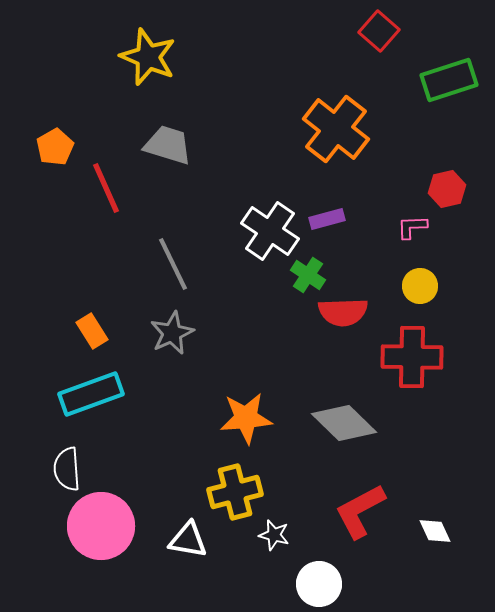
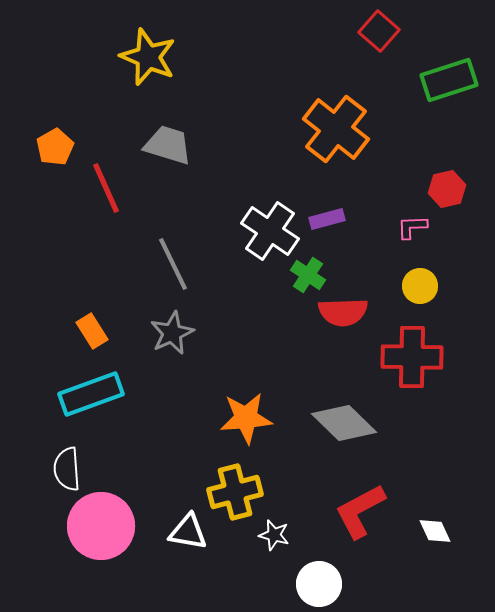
white triangle: moved 8 px up
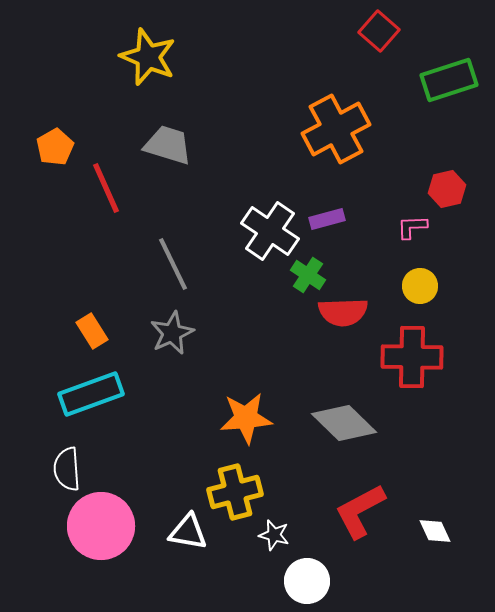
orange cross: rotated 24 degrees clockwise
white circle: moved 12 px left, 3 px up
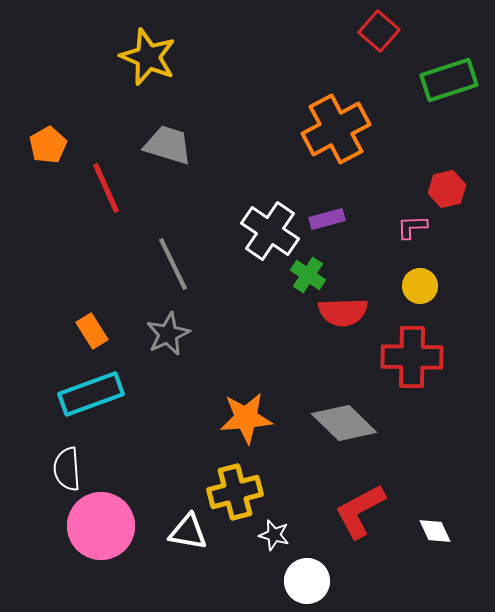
orange pentagon: moved 7 px left, 2 px up
gray star: moved 4 px left, 1 px down
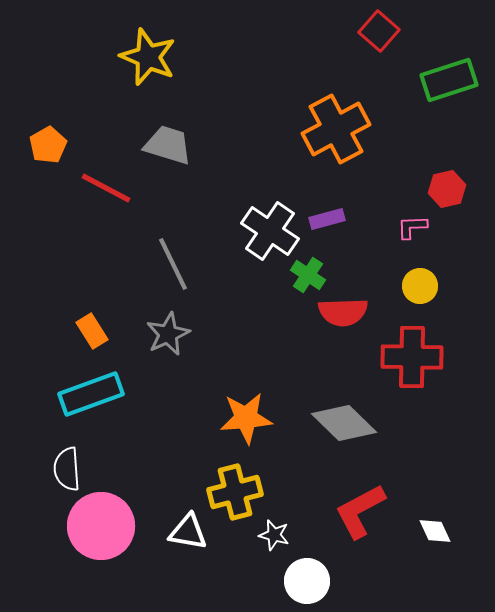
red line: rotated 38 degrees counterclockwise
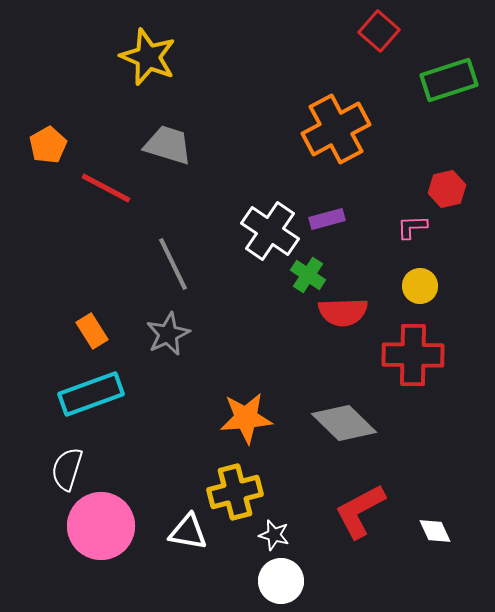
red cross: moved 1 px right, 2 px up
white semicircle: rotated 21 degrees clockwise
white circle: moved 26 px left
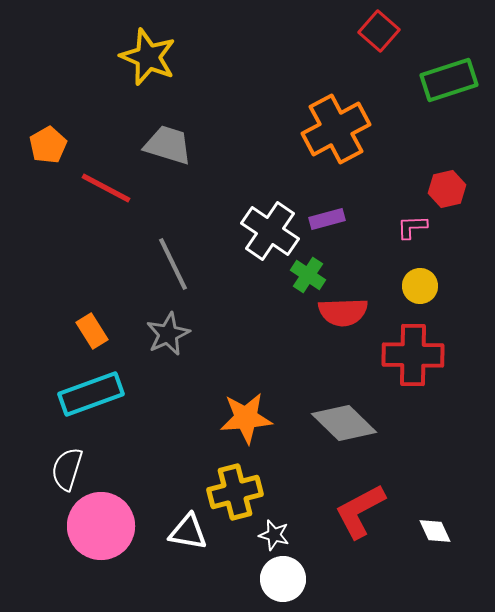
white circle: moved 2 px right, 2 px up
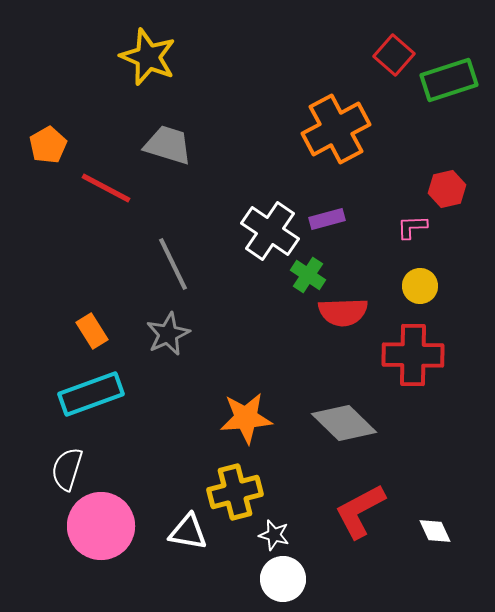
red square: moved 15 px right, 24 px down
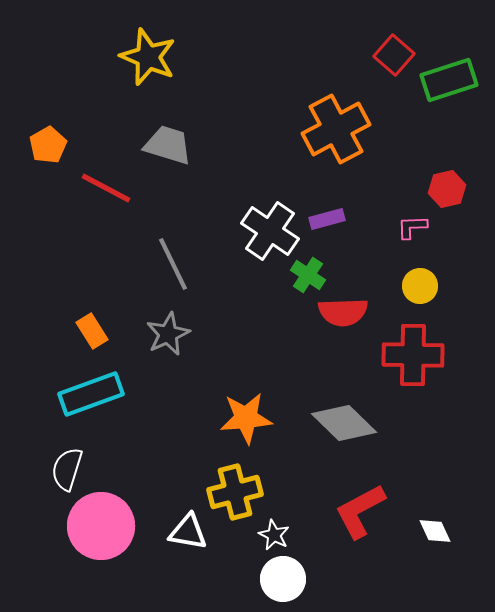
white star: rotated 12 degrees clockwise
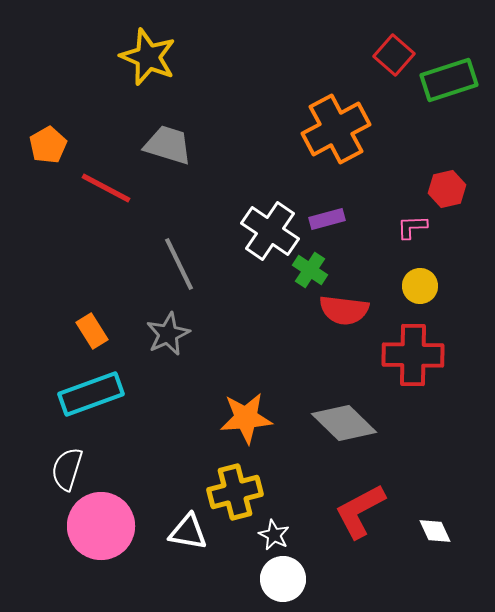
gray line: moved 6 px right
green cross: moved 2 px right, 5 px up
red semicircle: moved 1 px right, 2 px up; rotated 9 degrees clockwise
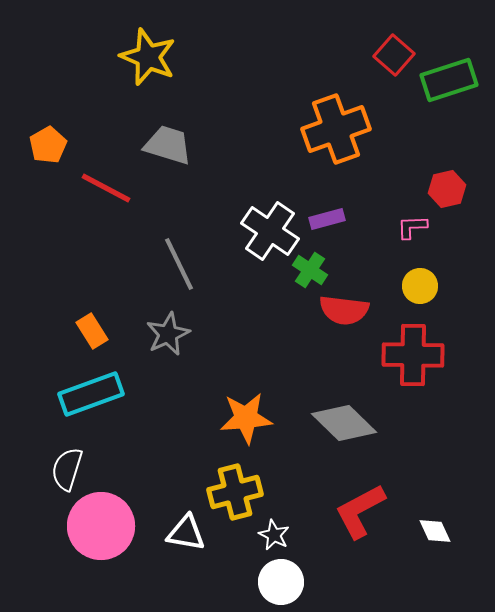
orange cross: rotated 8 degrees clockwise
white triangle: moved 2 px left, 1 px down
white circle: moved 2 px left, 3 px down
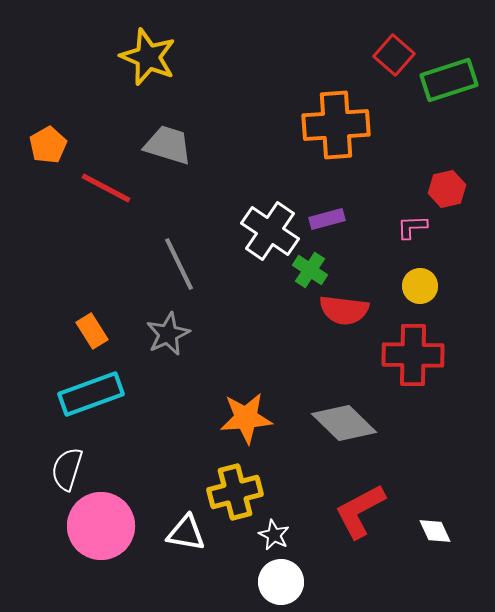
orange cross: moved 4 px up; rotated 16 degrees clockwise
